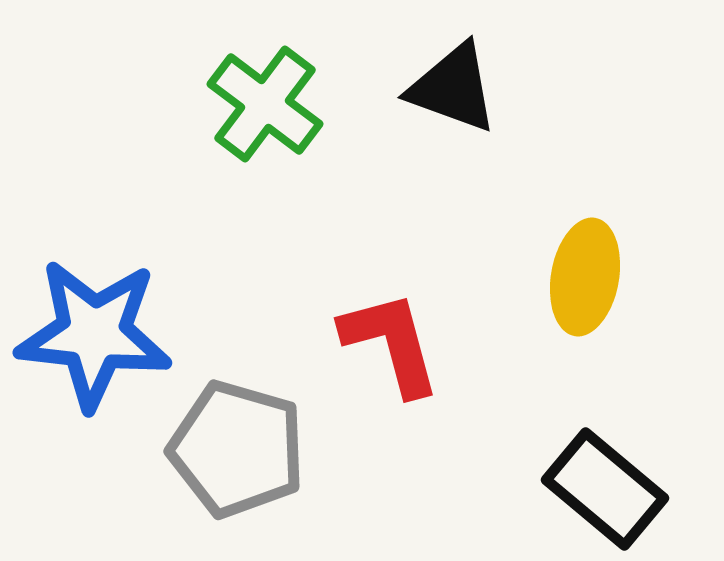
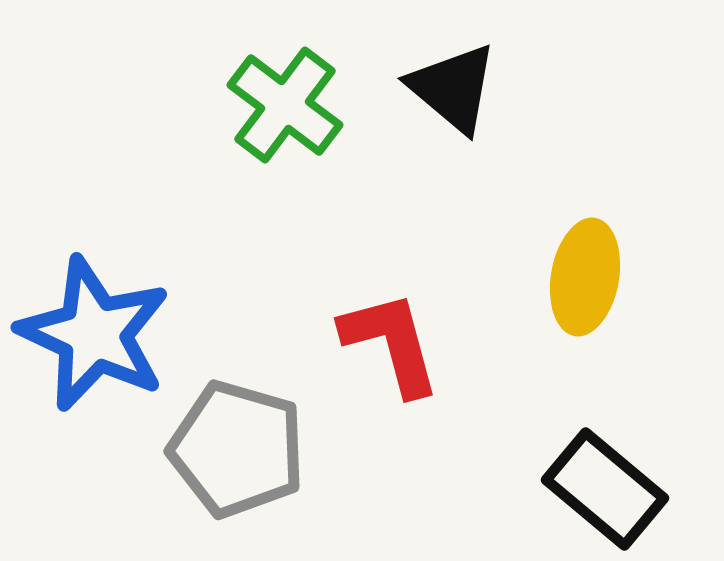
black triangle: rotated 20 degrees clockwise
green cross: moved 20 px right, 1 px down
blue star: rotated 19 degrees clockwise
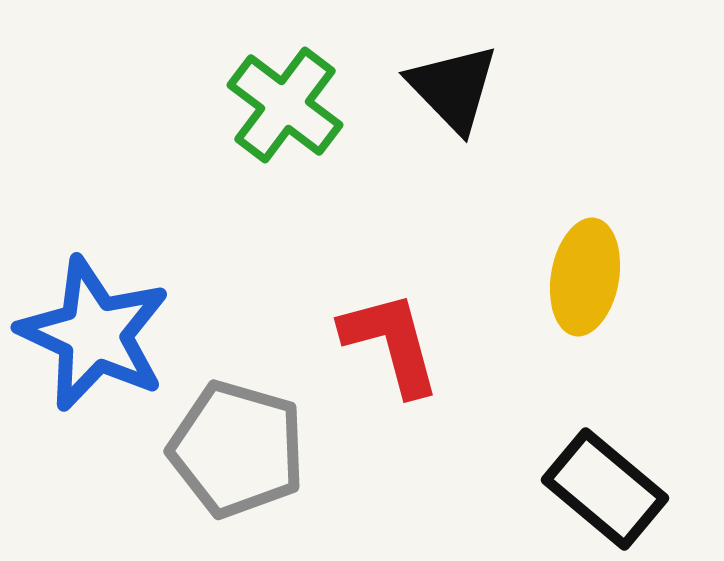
black triangle: rotated 6 degrees clockwise
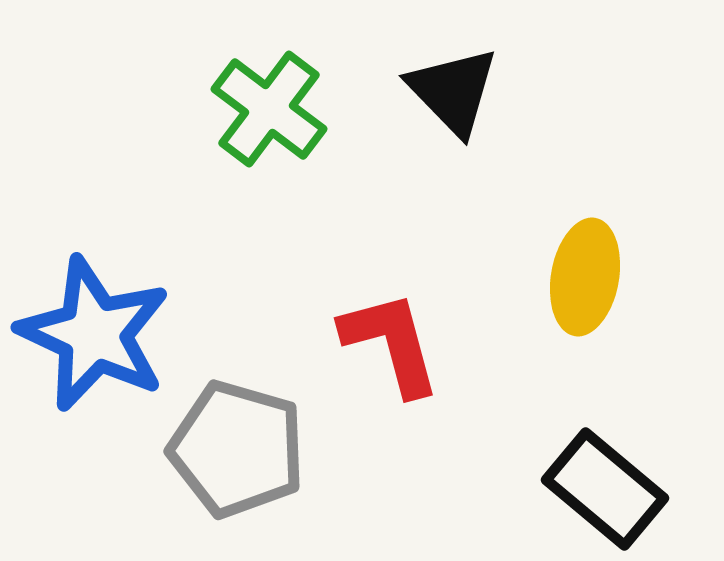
black triangle: moved 3 px down
green cross: moved 16 px left, 4 px down
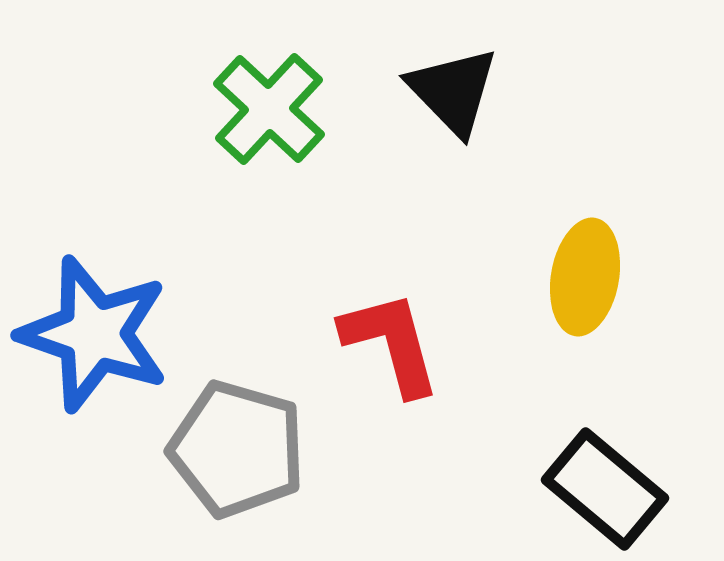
green cross: rotated 6 degrees clockwise
blue star: rotated 6 degrees counterclockwise
